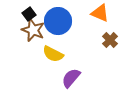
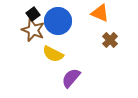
black square: moved 4 px right
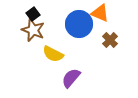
blue circle: moved 21 px right, 3 px down
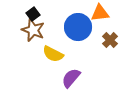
orange triangle: rotated 30 degrees counterclockwise
blue circle: moved 1 px left, 3 px down
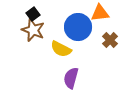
yellow semicircle: moved 8 px right, 5 px up
purple semicircle: rotated 25 degrees counterclockwise
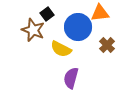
black square: moved 14 px right
brown cross: moved 3 px left, 5 px down
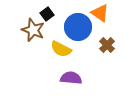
orange triangle: rotated 42 degrees clockwise
purple semicircle: rotated 80 degrees clockwise
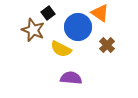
black square: moved 1 px right, 1 px up
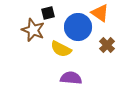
black square: rotated 24 degrees clockwise
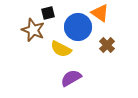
purple semicircle: rotated 35 degrees counterclockwise
